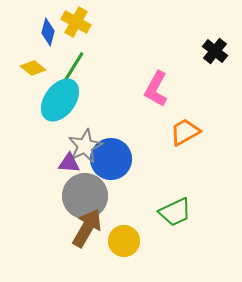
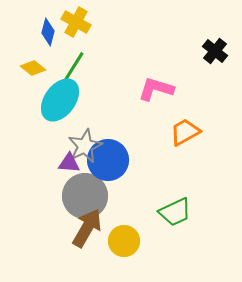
pink L-shape: rotated 78 degrees clockwise
blue circle: moved 3 px left, 1 px down
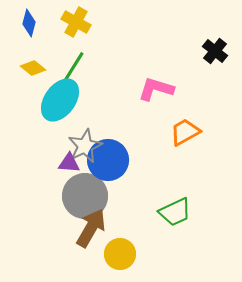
blue diamond: moved 19 px left, 9 px up
brown arrow: moved 4 px right
yellow circle: moved 4 px left, 13 px down
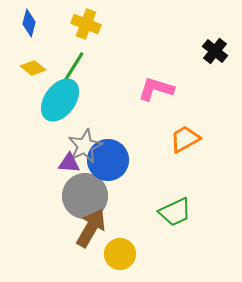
yellow cross: moved 10 px right, 2 px down; rotated 8 degrees counterclockwise
orange trapezoid: moved 7 px down
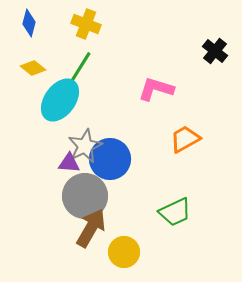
green line: moved 7 px right
blue circle: moved 2 px right, 1 px up
yellow circle: moved 4 px right, 2 px up
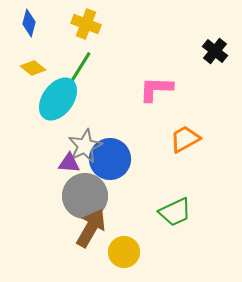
pink L-shape: rotated 15 degrees counterclockwise
cyan ellipse: moved 2 px left, 1 px up
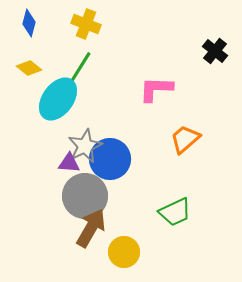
yellow diamond: moved 4 px left
orange trapezoid: rotated 12 degrees counterclockwise
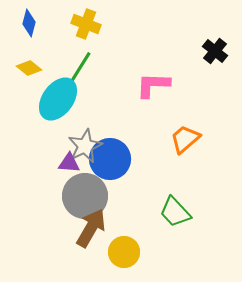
pink L-shape: moved 3 px left, 4 px up
green trapezoid: rotated 72 degrees clockwise
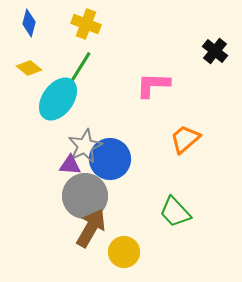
purple triangle: moved 1 px right, 2 px down
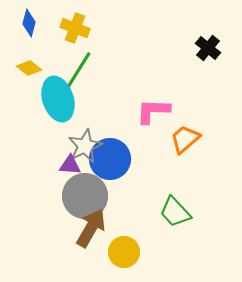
yellow cross: moved 11 px left, 4 px down
black cross: moved 7 px left, 3 px up
pink L-shape: moved 26 px down
cyan ellipse: rotated 54 degrees counterclockwise
